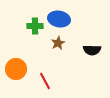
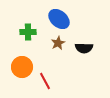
blue ellipse: rotated 30 degrees clockwise
green cross: moved 7 px left, 6 px down
black semicircle: moved 8 px left, 2 px up
orange circle: moved 6 px right, 2 px up
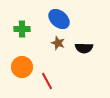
green cross: moved 6 px left, 3 px up
brown star: rotated 24 degrees counterclockwise
red line: moved 2 px right
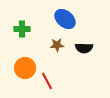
blue ellipse: moved 6 px right
brown star: moved 1 px left, 2 px down; rotated 24 degrees counterclockwise
orange circle: moved 3 px right, 1 px down
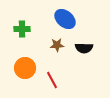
red line: moved 5 px right, 1 px up
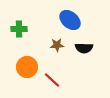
blue ellipse: moved 5 px right, 1 px down
green cross: moved 3 px left
orange circle: moved 2 px right, 1 px up
red line: rotated 18 degrees counterclockwise
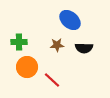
green cross: moved 13 px down
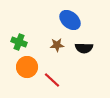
green cross: rotated 21 degrees clockwise
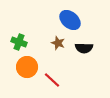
brown star: moved 1 px right, 2 px up; rotated 24 degrees clockwise
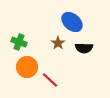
blue ellipse: moved 2 px right, 2 px down
brown star: rotated 16 degrees clockwise
red line: moved 2 px left
